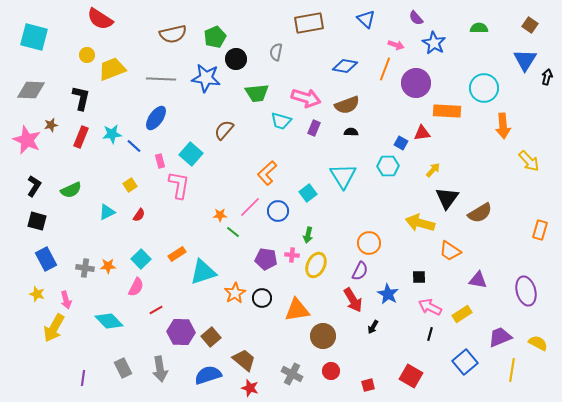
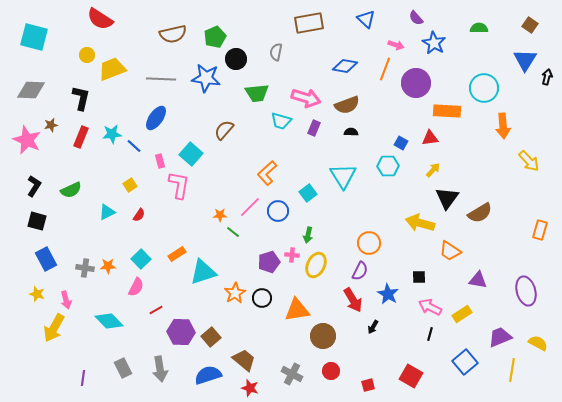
red triangle at (422, 133): moved 8 px right, 5 px down
purple pentagon at (266, 259): moved 3 px right, 3 px down; rotated 25 degrees counterclockwise
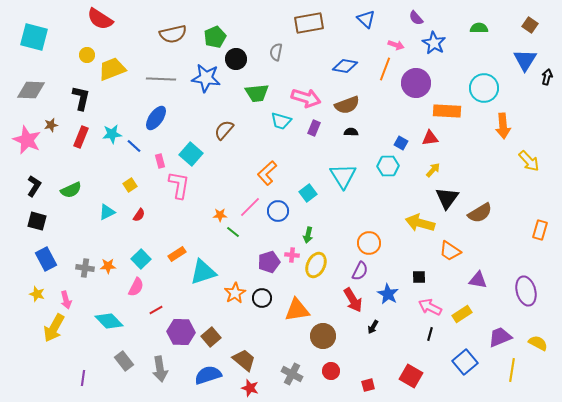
gray rectangle at (123, 368): moved 1 px right, 7 px up; rotated 12 degrees counterclockwise
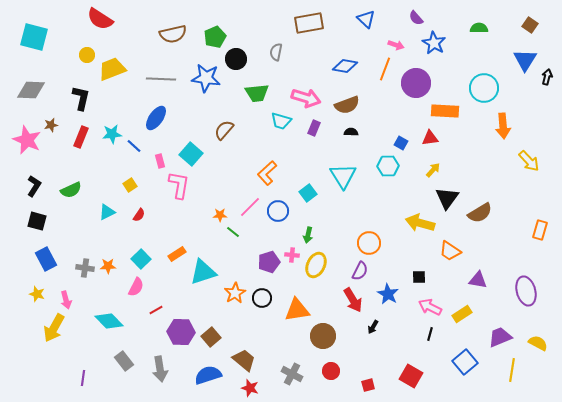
orange rectangle at (447, 111): moved 2 px left
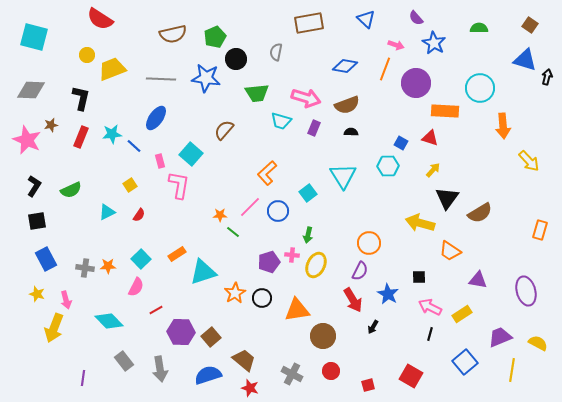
blue triangle at (525, 60): rotated 45 degrees counterclockwise
cyan circle at (484, 88): moved 4 px left
red triangle at (430, 138): rotated 24 degrees clockwise
black square at (37, 221): rotated 24 degrees counterclockwise
yellow arrow at (54, 328): rotated 8 degrees counterclockwise
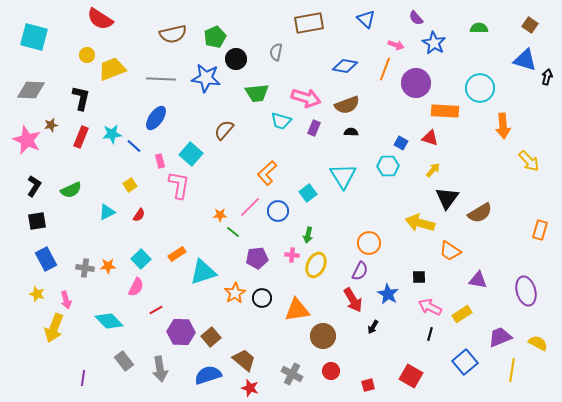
purple pentagon at (269, 262): moved 12 px left, 4 px up; rotated 10 degrees clockwise
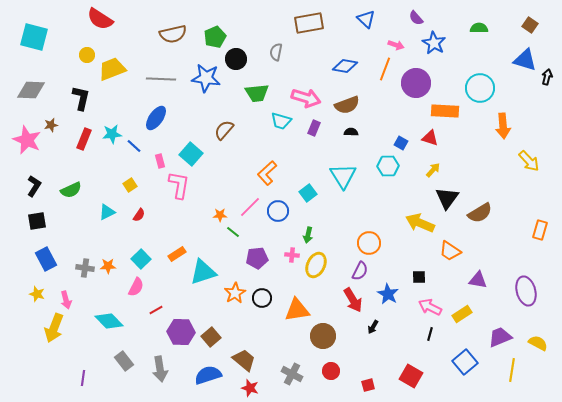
red rectangle at (81, 137): moved 3 px right, 2 px down
yellow arrow at (420, 223): rotated 8 degrees clockwise
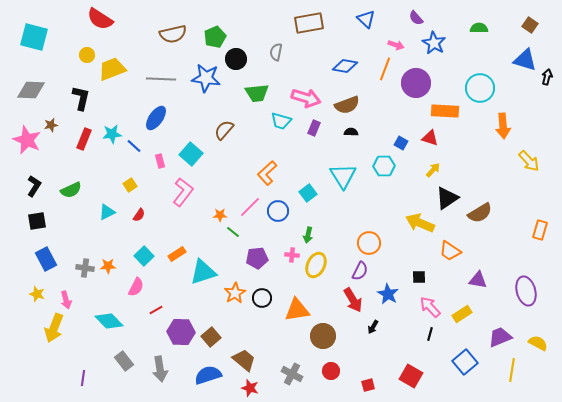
cyan hexagon at (388, 166): moved 4 px left
pink L-shape at (179, 185): moved 4 px right, 7 px down; rotated 28 degrees clockwise
black triangle at (447, 198): rotated 20 degrees clockwise
cyan square at (141, 259): moved 3 px right, 3 px up
pink arrow at (430, 307): rotated 20 degrees clockwise
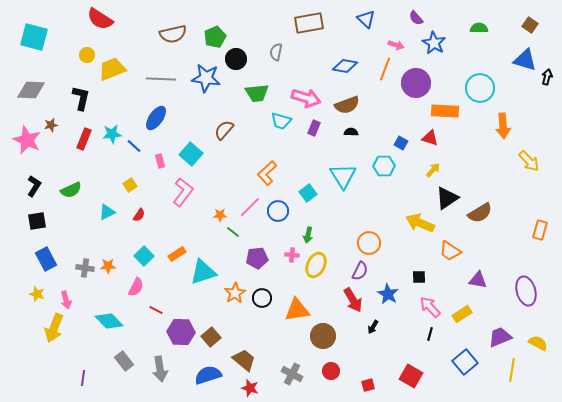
red line at (156, 310): rotated 56 degrees clockwise
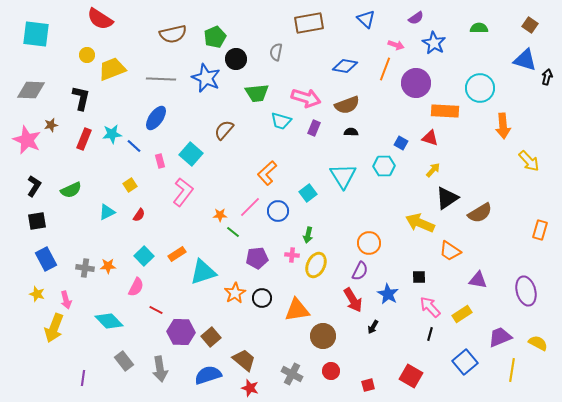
purple semicircle at (416, 18): rotated 84 degrees counterclockwise
cyan square at (34, 37): moved 2 px right, 3 px up; rotated 8 degrees counterclockwise
blue star at (206, 78): rotated 16 degrees clockwise
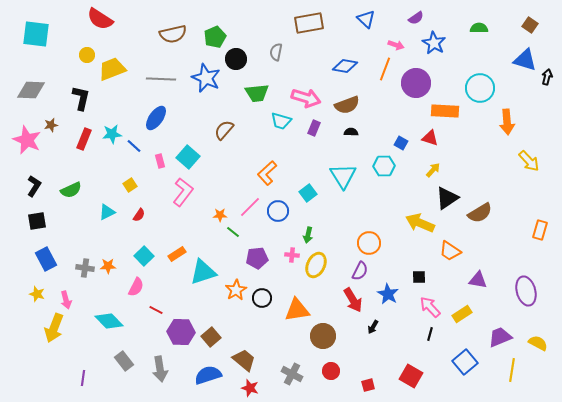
orange arrow at (503, 126): moved 4 px right, 4 px up
cyan square at (191, 154): moved 3 px left, 3 px down
orange star at (235, 293): moved 1 px right, 3 px up
